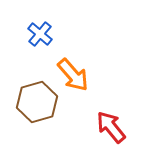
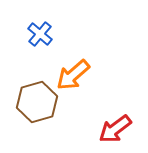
orange arrow: rotated 90 degrees clockwise
red arrow: moved 4 px right, 2 px down; rotated 88 degrees counterclockwise
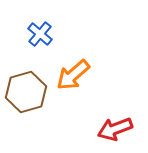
brown hexagon: moved 11 px left, 10 px up
red arrow: rotated 16 degrees clockwise
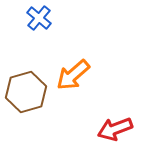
blue cross: moved 1 px left, 16 px up
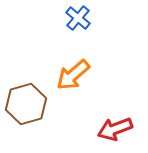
blue cross: moved 39 px right
brown hexagon: moved 12 px down
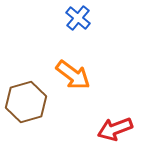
orange arrow: rotated 102 degrees counterclockwise
brown hexagon: moved 2 px up
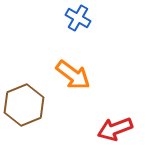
blue cross: rotated 10 degrees counterclockwise
brown hexagon: moved 2 px left, 3 px down; rotated 6 degrees counterclockwise
